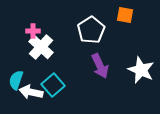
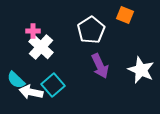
orange square: rotated 12 degrees clockwise
cyan semicircle: rotated 66 degrees counterclockwise
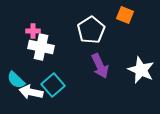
white cross: rotated 30 degrees counterclockwise
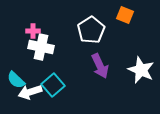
white arrow: moved 1 px left; rotated 30 degrees counterclockwise
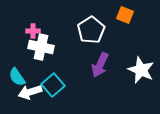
purple arrow: moved 1 px up; rotated 50 degrees clockwise
cyan semicircle: moved 1 px right, 3 px up; rotated 12 degrees clockwise
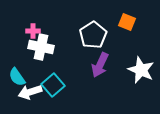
orange square: moved 2 px right, 7 px down
white pentagon: moved 2 px right, 5 px down
